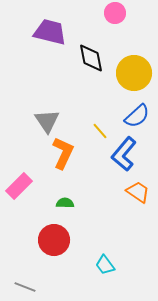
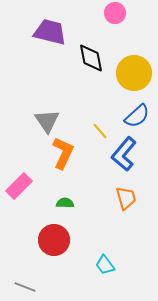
orange trapezoid: moved 12 px left, 6 px down; rotated 40 degrees clockwise
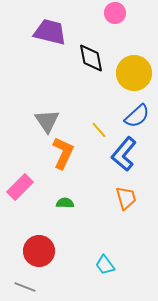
yellow line: moved 1 px left, 1 px up
pink rectangle: moved 1 px right, 1 px down
red circle: moved 15 px left, 11 px down
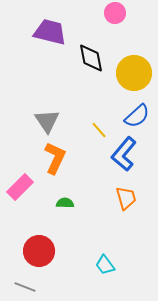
orange L-shape: moved 8 px left, 5 px down
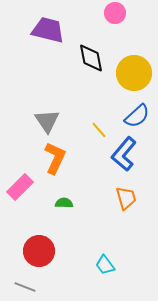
purple trapezoid: moved 2 px left, 2 px up
green semicircle: moved 1 px left
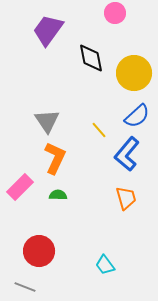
purple trapezoid: rotated 68 degrees counterclockwise
blue L-shape: moved 3 px right
green semicircle: moved 6 px left, 8 px up
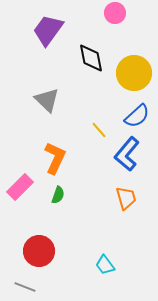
gray triangle: moved 21 px up; rotated 12 degrees counterclockwise
green semicircle: rotated 108 degrees clockwise
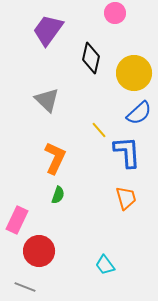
black diamond: rotated 24 degrees clockwise
blue semicircle: moved 2 px right, 3 px up
blue L-shape: moved 2 px up; rotated 136 degrees clockwise
pink rectangle: moved 3 px left, 33 px down; rotated 20 degrees counterclockwise
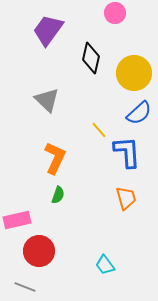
pink rectangle: rotated 52 degrees clockwise
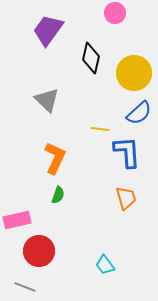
yellow line: moved 1 px right, 1 px up; rotated 42 degrees counterclockwise
